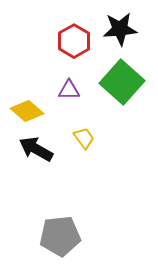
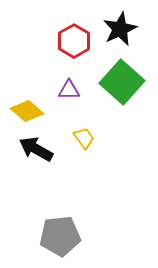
black star: rotated 20 degrees counterclockwise
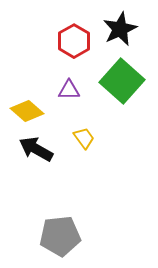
green square: moved 1 px up
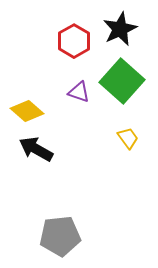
purple triangle: moved 10 px right, 2 px down; rotated 20 degrees clockwise
yellow trapezoid: moved 44 px right
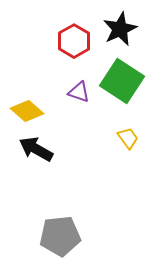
green square: rotated 9 degrees counterclockwise
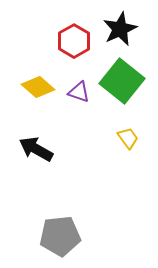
green square: rotated 6 degrees clockwise
yellow diamond: moved 11 px right, 24 px up
